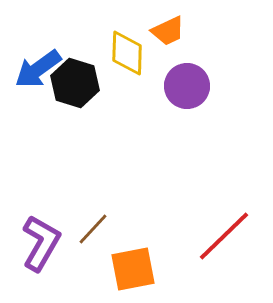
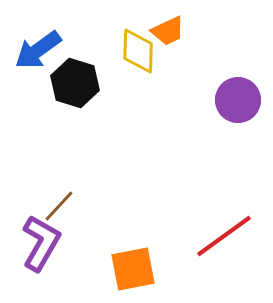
yellow diamond: moved 11 px right, 2 px up
blue arrow: moved 19 px up
purple circle: moved 51 px right, 14 px down
brown line: moved 34 px left, 23 px up
red line: rotated 8 degrees clockwise
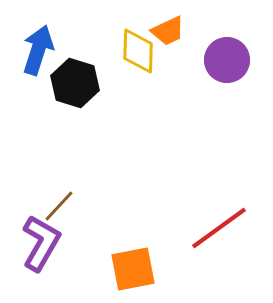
blue arrow: rotated 144 degrees clockwise
purple circle: moved 11 px left, 40 px up
red line: moved 5 px left, 8 px up
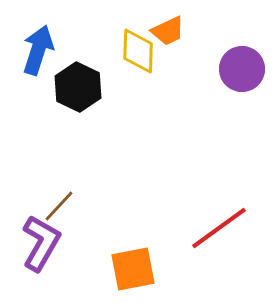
purple circle: moved 15 px right, 9 px down
black hexagon: moved 3 px right, 4 px down; rotated 9 degrees clockwise
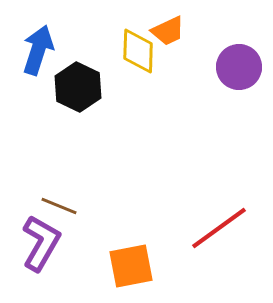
purple circle: moved 3 px left, 2 px up
brown line: rotated 69 degrees clockwise
orange square: moved 2 px left, 3 px up
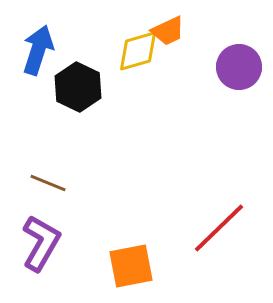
yellow diamond: rotated 72 degrees clockwise
brown line: moved 11 px left, 23 px up
red line: rotated 8 degrees counterclockwise
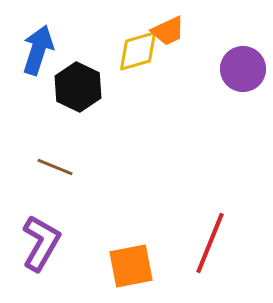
purple circle: moved 4 px right, 2 px down
brown line: moved 7 px right, 16 px up
red line: moved 9 px left, 15 px down; rotated 24 degrees counterclockwise
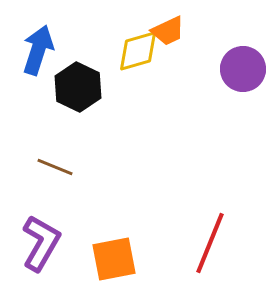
orange square: moved 17 px left, 7 px up
